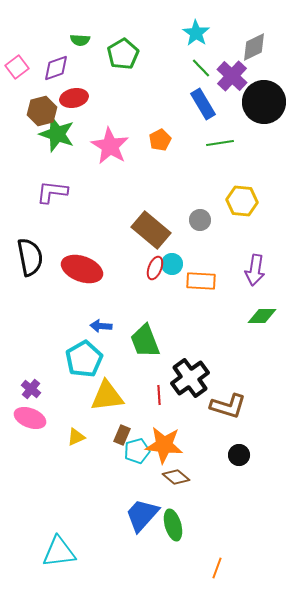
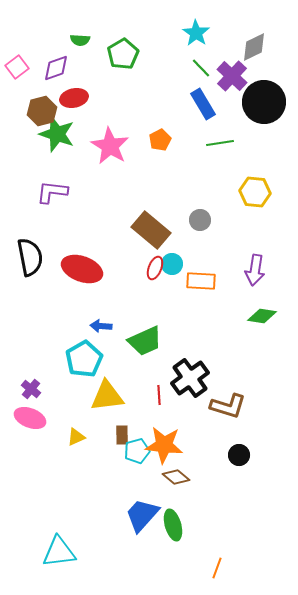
yellow hexagon at (242, 201): moved 13 px right, 9 px up
green diamond at (262, 316): rotated 8 degrees clockwise
green trapezoid at (145, 341): rotated 93 degrees counterclockwise
brown rectangle at (122, 435): rotated 24 degrees counterclockwise
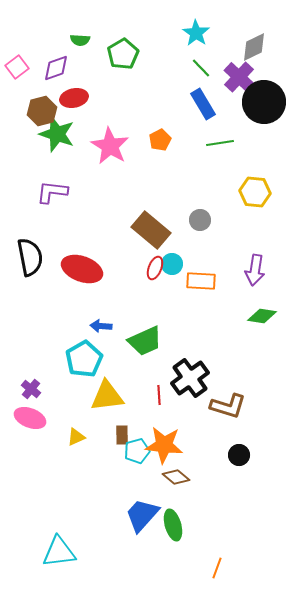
purple cross at (232, 76): moved 7 px right, 1 px down
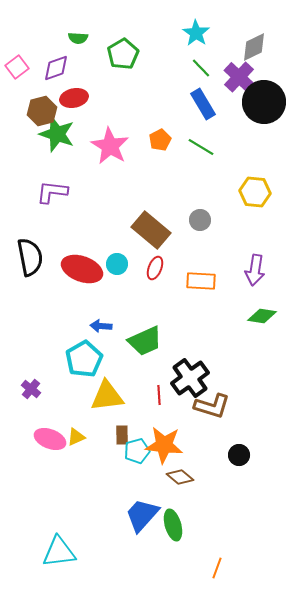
green semicircle at (80, 40): moved 2 px left, 2 px up
green line at (220, 143): moved 19 px left, 4 px down; rotated 40 degrees clockwise
cyan circle at (172, 264): moved 55 px left
brown L-shape at (228, 406): moved 16 px left
pink ellipse at (30, 418): moved 20 px right, 21 px down
brown diamond at (176, 477): moved 4 px right
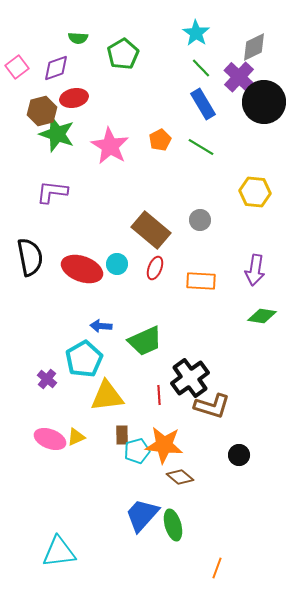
purple cross at (31, 389): moved 16 px right, 10 px up
